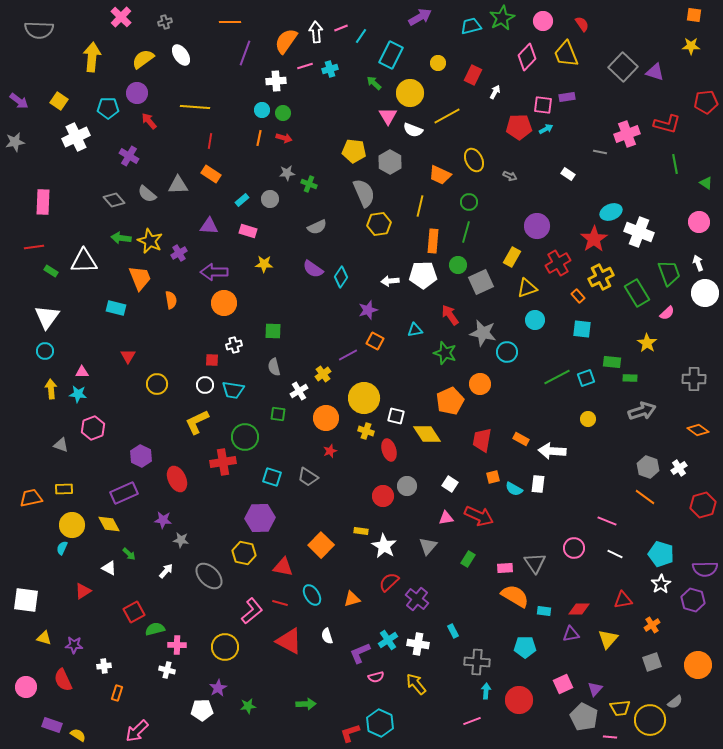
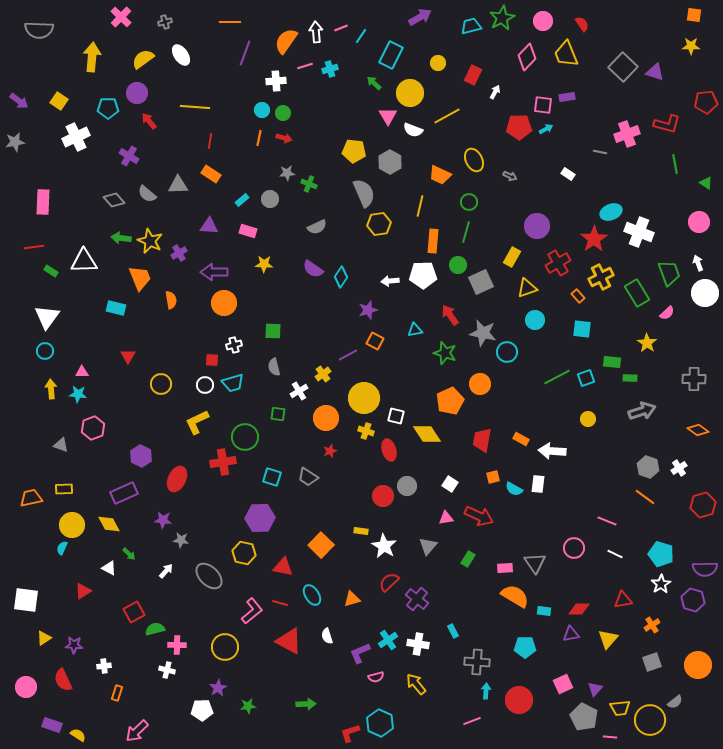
yellow circle at (157, 384): moved 4 px right
cyan trapezoid at (233, 390): moved 7 px up; rotated 25 degrees counterclockwise
red ellipse at (177, 479): rotated 50 degrees clockwise
yellow triangle at (44, 638): rotated 49 degrees counterclockwise
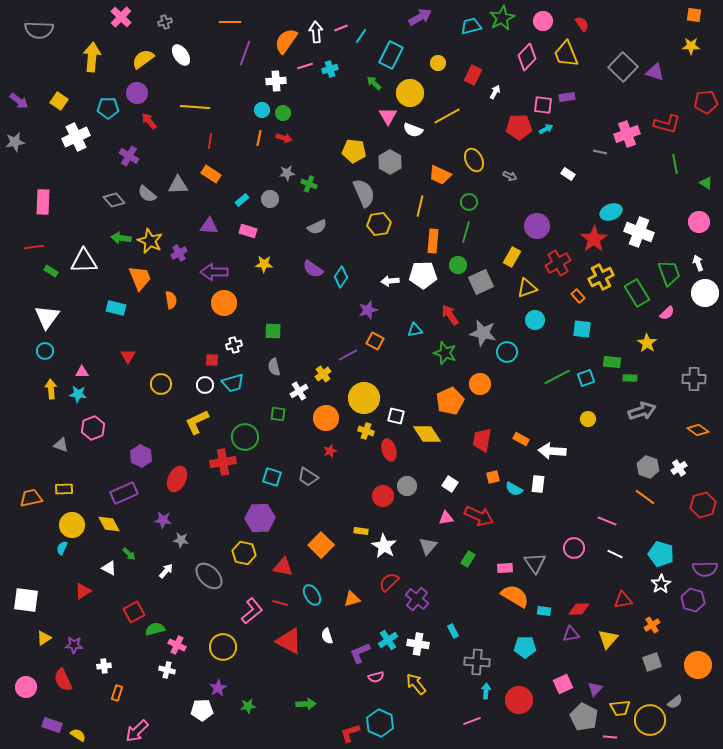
pink cross at (177, 645): rotated 24 degrees clockwise
yellow circle at (225, 647): moved 2 px left
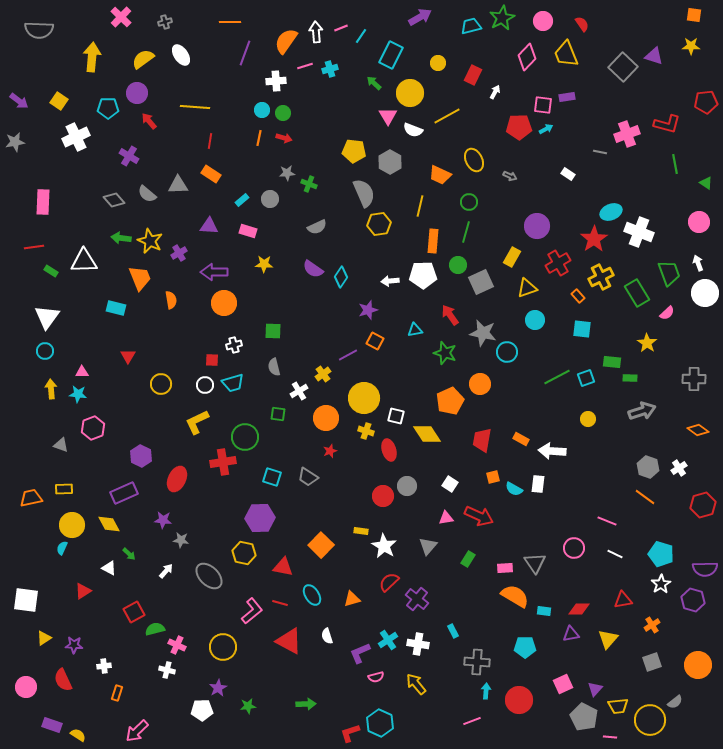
purple triangle at (655, 72): moved 1 px left, 16 px up
yellow trapezoid at (620, 708): moved 2 px left, 2 px up
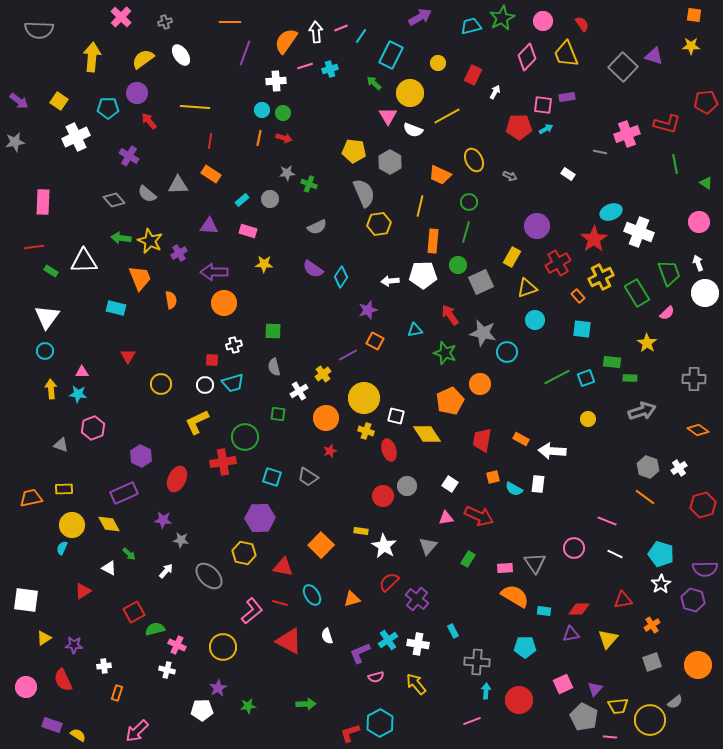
cyan hexagon at (380, 723): rotated 8 degrees clockwise
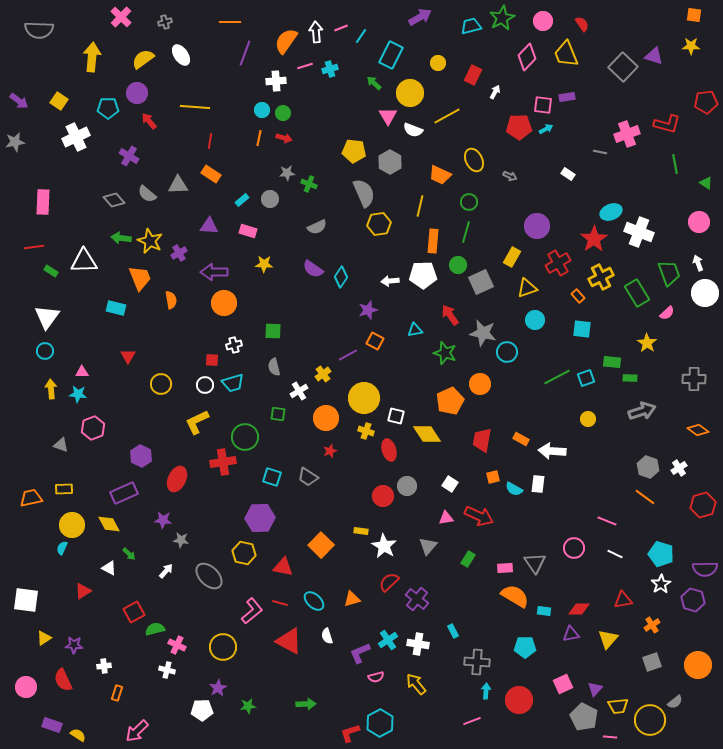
cyan ellipse at (312, 595): moved 2 px right, 6 px down; rotated 15 degrees counterclockwise
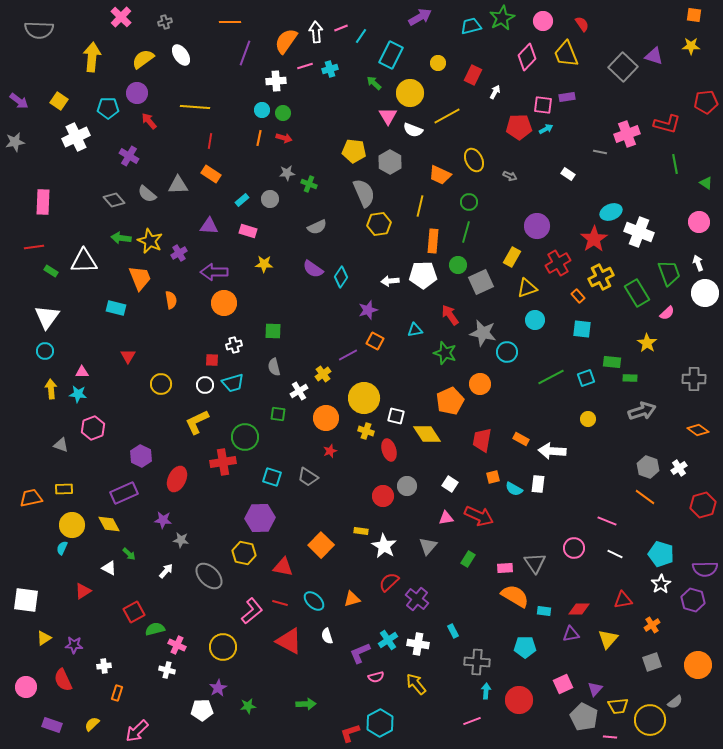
green line at (557, 377): moved 6 px left
yellow semicircle at (78, 735): moved 14 px right, 11 px up; rotated 77 degrees counterclockwise
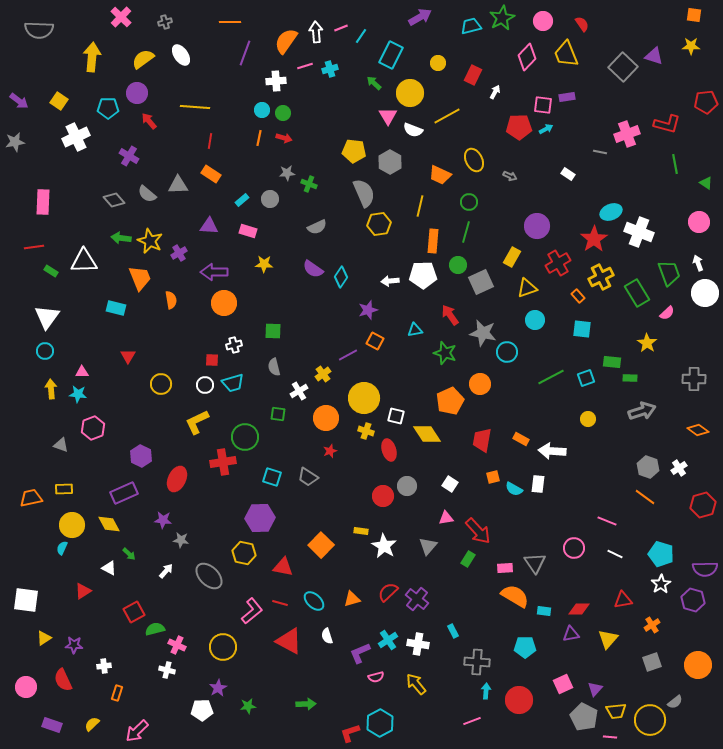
red arrow at (479, 516): moved 1 px left, 15 px down; rotated 24 degrees clockwise
red semicircle at (389, 582): moved 1 px left, 10 px down
yellow trapezoid at (618, 706): moved 2 px left, 5 px down
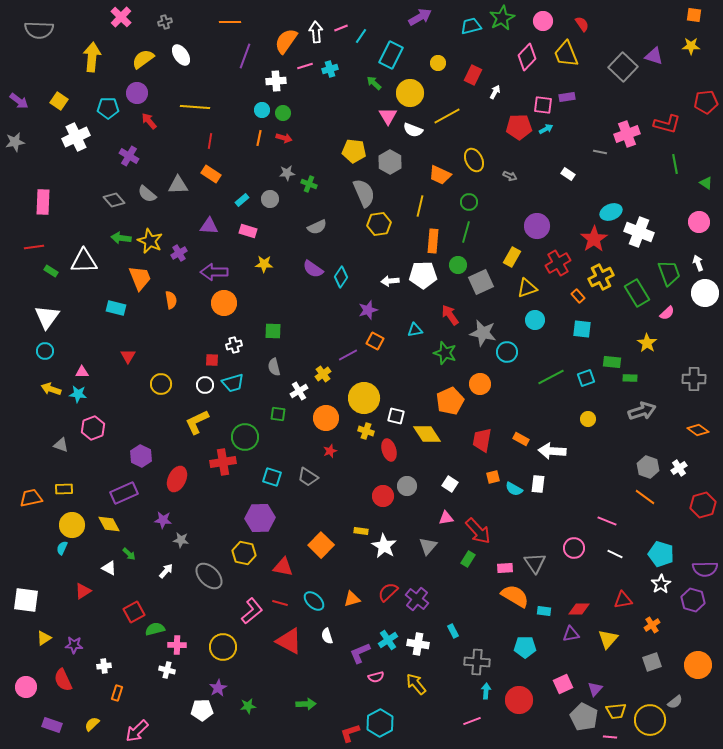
purple line at (245, 53): moved 3 px down
yellow arrow at (51, 389): rotated 66 degrees counterclockwise
pink cross at (177, 645): rotated 24 degrees counterclockwise
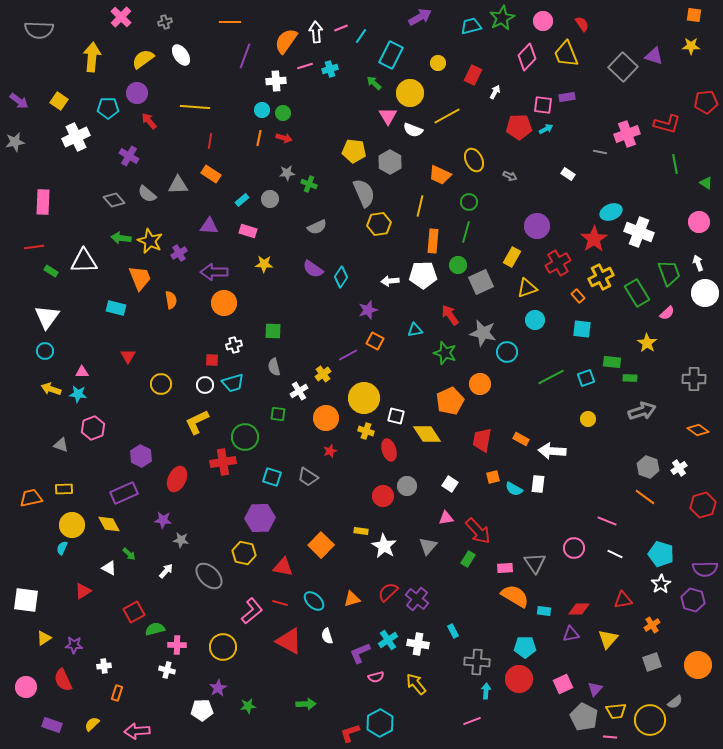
red circle at (519, 700): moved 21 px up
pink arrow at (137, 731): rotated 40 degrees clockwise
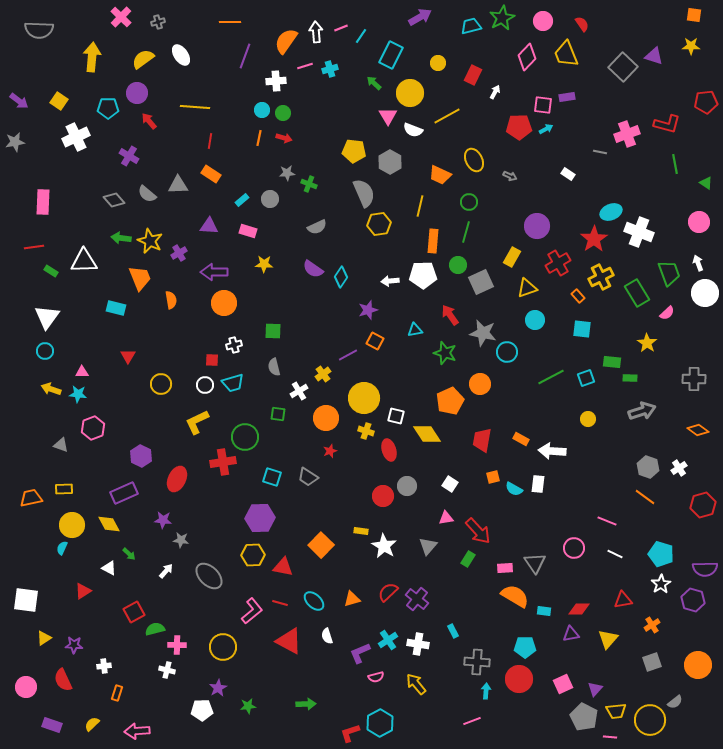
gray cross at (165, 22): moved 7 px left
yellow hexagon at (244, 553): moved 9 px right, 2 px down; rotated 15 degrees counterclockwise
